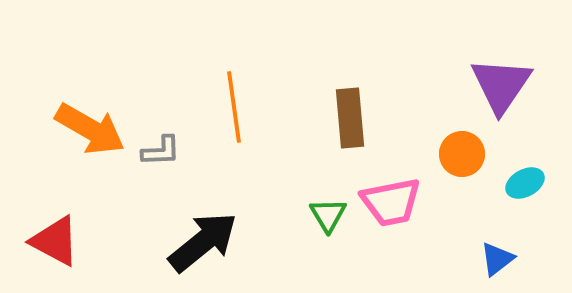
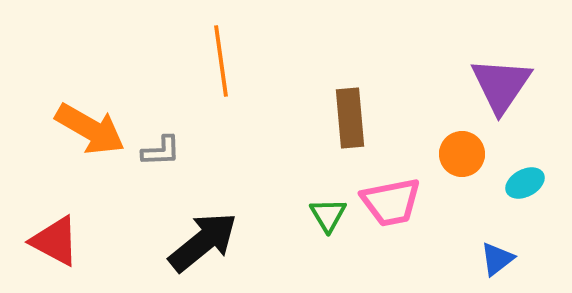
orange line: moved 13 px left, 46 px up
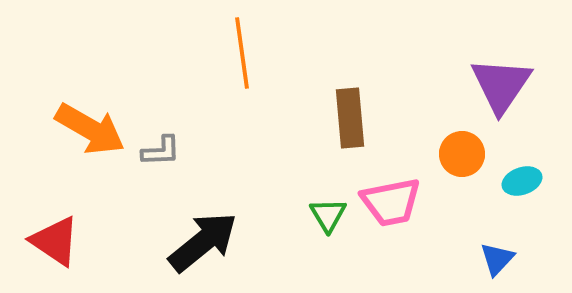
orange line: moved 21 px right, 8 px up
cyan ellipse: moved 3 px left, 2 px up; rotated 9 degrees clockwise
red triangle: rotated 6 degrees clockwise
blue triangle: rotated 9 degrees counterclockwise
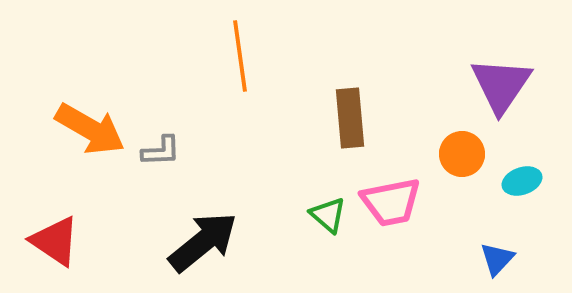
orange line: moved 2 px left, 3 px down
green triangle: rotated 18 degrees counterclockwise
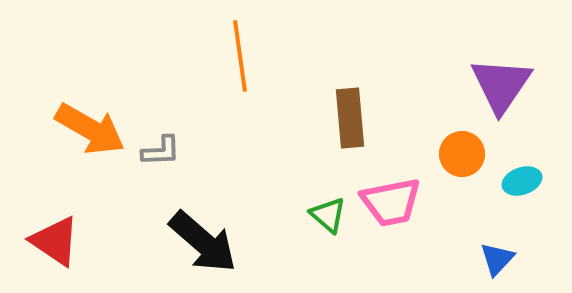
black arrow: rotated 80 degrees clockwise
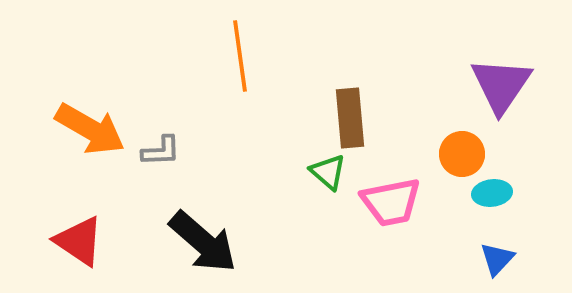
cyan ellipse: moved 30 px left, 12 px down; rotated 12 degrees clockwise
green triangle: moved 43 px up
red triangle: moved 24 px right
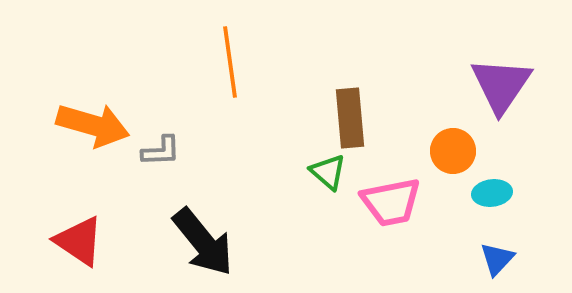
orange line: moved 10 px left, 6 px down
orange arrow: moved 3 px right, 4 px up; rotated 14 degrees counterclockwise
orange circle: moved 9 px left, 3 px up
black arrow: rotated 10 degrees clockwise
